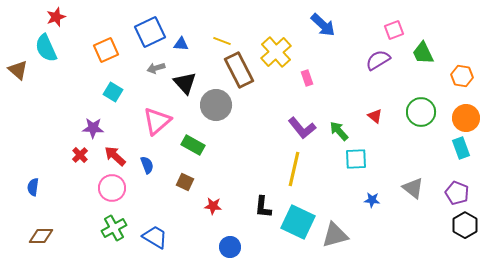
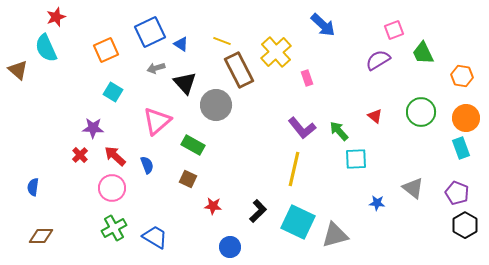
blue triangle at (181, 44): rotated 28 degrees clockwise
brown square at (185, 182): moved 3 px right, 3 px up
blue star at (372, 200): moved 5 px right, 3 px down
black L-shape at (263, 207): moved 5 px left, 4 px down; rotated 140 degrees counterclockwise
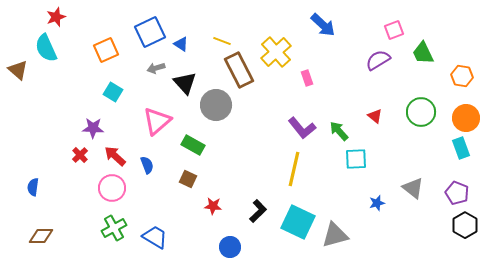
blue star at (377, 203): rotated 21 degrees counterclockwise
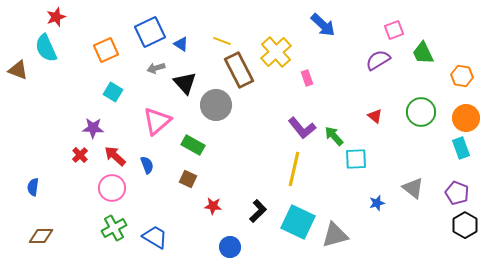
brown triangle at (18, 70): rotated 20 degrees counterclockwise
green arrow at (339, 131): moved 5 px left, 5 px down
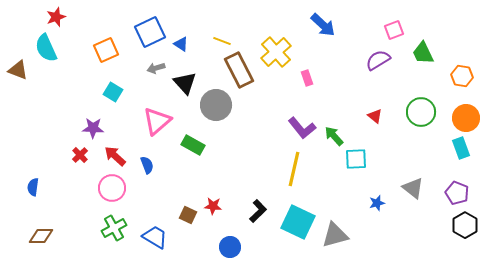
brown square at (188, 179): moved 36 px down
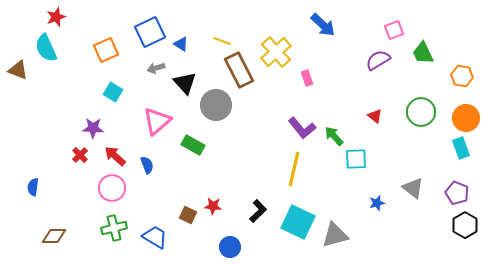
green cross at (114, 228): rotated 15 degrees clockwise
brown diamond at (41, 236): moved 13 px right
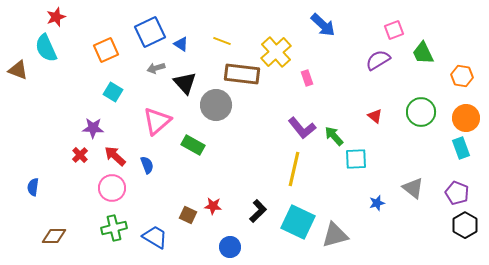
brown rectangle at (239, 70): moved 3 px right, 4 px down; rotated 56 degrees counterclockwise
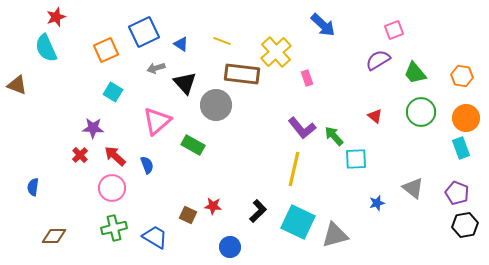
blue square at (150, 32): moved 6 px left
green trapezoid at (423, 53): moved 8 px left, 20 px down; rotated 15 degrees counterclockwise
brown triangle at (18, 70): moved 1 px left, 15 px down
black hexagon at (465, 225): rotated 20 degrees clockwise
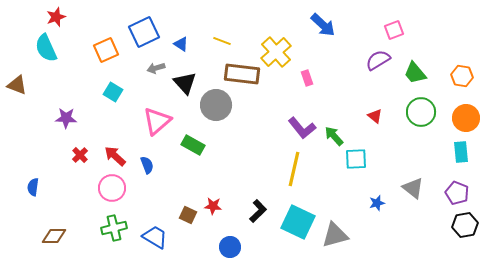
purple star at (93, 128): moved 27 px left, 10 px up
cyan rectangle at (461, 148): moved 4 px down; rotated 15 degrees clockwise
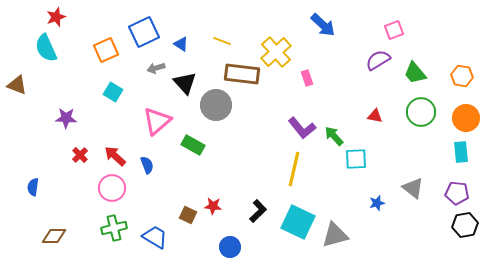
red triangle at (375, 116): rotated 28 degrees counterclockwise
purple pentagon at (457, 193): rotated 15 degrees counterclockwise
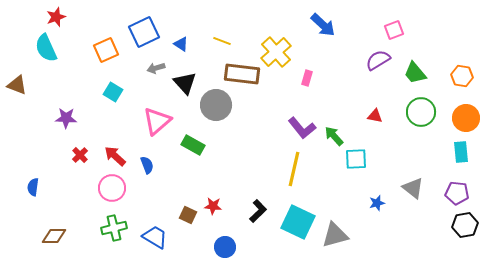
pink rectangle at (307, 78): rotated 35 degrees clockwise
blue circle at (230, 247): moved 5 px left
